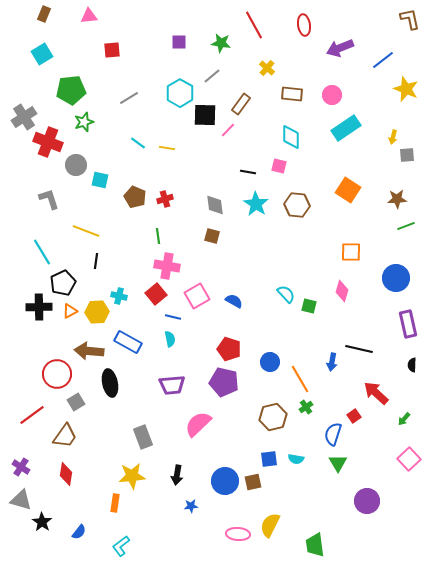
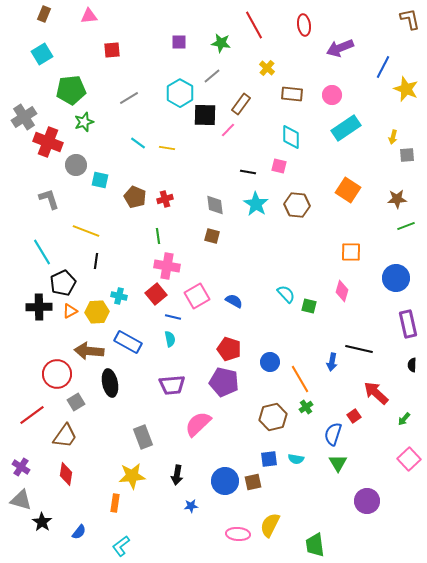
blue line at (383, 60): moved 7 px down; rotated 25 degrees counterclockwise
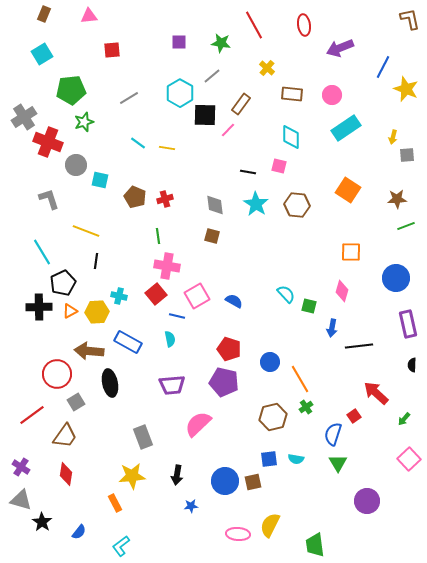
blue line at (173, 317): moved 4 px right, 1 px up
black line at (359, 349): moved 3 px up; rotated 20 degrees counterclockwise
blue arrow at (332, 362): moved 34 px up
orange rectangle at (115, 503): rotated 36 degrees counterclockwise
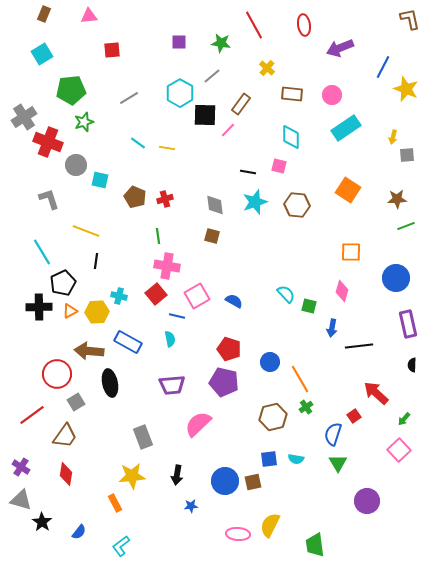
cyan star at (256, 204): moved 1 px left, 2 px up; rotated 20 degrees clockwise
pink square at (409, 459): moved 10 px left, 9 px up
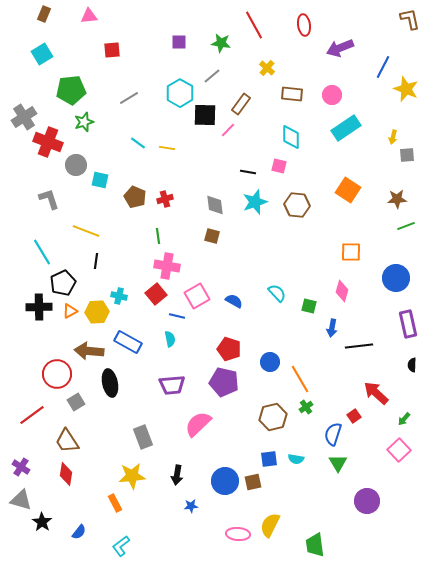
cyan semicircle at (286, 294): moved 9 px left, 1 px up
brown trapezoid at (65, 436): moved 2 px right, 5 px down; rotated 112 degrees clockwise
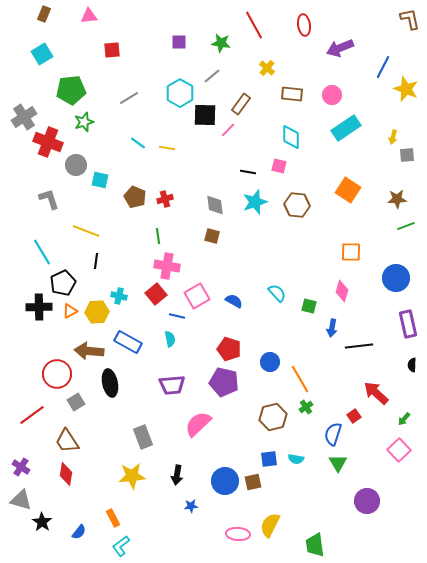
orange rectangle at (115, 503): moved 2 px left, 15 px down
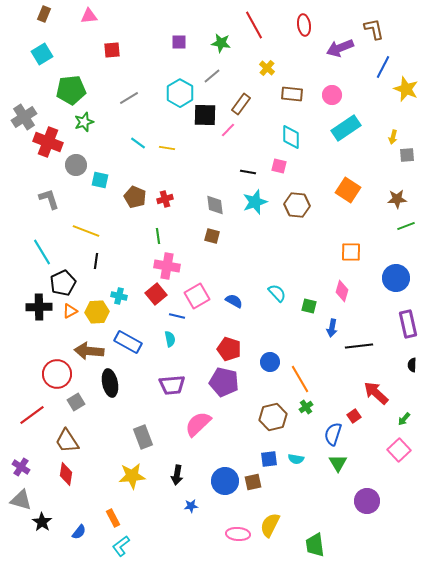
brown L-shape at (410, 19): moved 36 px left, 10 px down
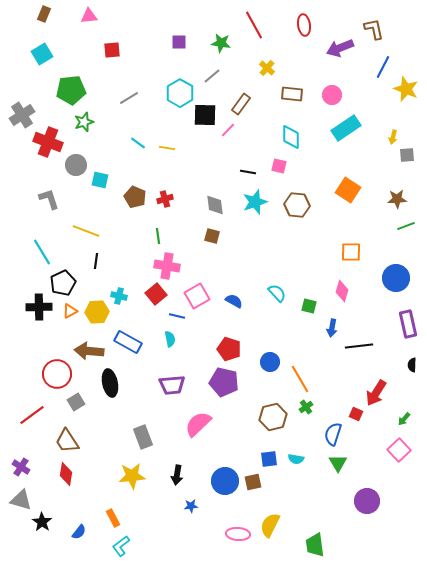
gray cross at (24, 117): moved 2 px left, 2 px up
red arrow at (376, 393): rotated 100 degrees counterclockwise
red square at (354, 416): moved 2 px right, 2 px up; rotated 32 degrees counterclockwise
